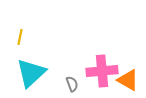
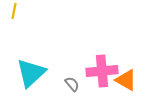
yellow line: moved 6 px left, 26 px up
orange triangle: moved 2 px left
gray semicircle: rotated 21 degrees counterclockwise
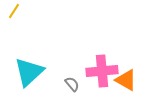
yellow line: rotated 21 degrees clockwise
cyan triangle: moved 2 px left, 1 px up
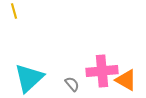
yellow line: rotated 49 degrees counterclockwise
cyan triangle: moved 6 px down
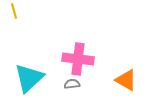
pink cross: moved 24 px left, 12 px up; rotated 12 degrees clockwise
gray semicircle: rotated 56 degrees counterclockwise
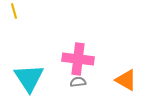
cyan triangle: rotated 20 degrees counterclockwise
gray semicircle: moved 6 px right, 2 px up
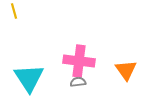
pink cross: moved 1 px right, 2 px down
orange triangle: moved 10 px up; rotated 25 degrees clockwise
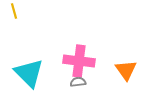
cyan triangle: moved 5 px up; rotated 12 degrees counterclockwise
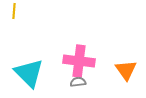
yellow line: rotated 21 degrees clockwise
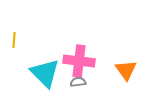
yellow line: moved 29 px down
cyan triangle: moved 16 px right
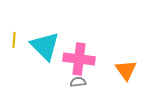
pink cross: moved 2 px up
cyan triangle: moved 27 px up
